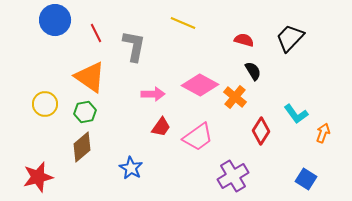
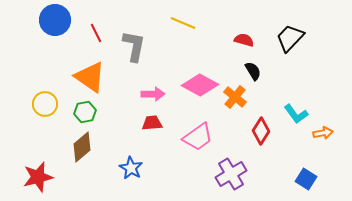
red trapezoid: moved 9 px left, 4 px up; rotated 130 degrees counterclockwise
orange arrow: rotated 60 degrees clockwise
purple cross: moved 2 px left, 2 px up
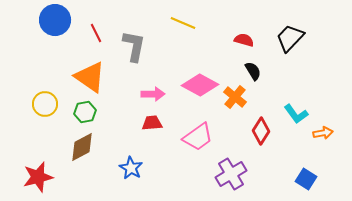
brown diamond: rotated 12 degrees clockwise
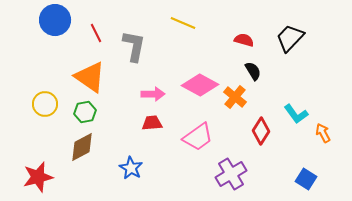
orange arrow: rotated 108 degrees counterclockwise
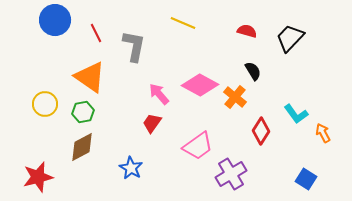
red semicircle: moved 3 px right, 9 px up
pink arrow: moved 6 px right; rotated 130 degrees counterclockwise
green hexagon: moved 2 px left
red trapezoid: rotated 50 degrees counterclockwise
pink trapezoid: moved 9 px down
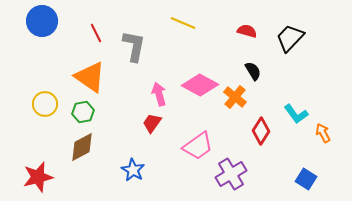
blue circle: moved 13 px left, 1 px down
pink arrow: rotated 25 degrees clockwise
blue star: moved 2 px right, 2 px down
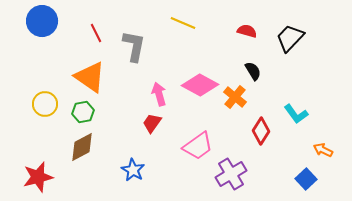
orange arrow: moved 17 px down; rotated 36 degrees counterclockwise
blue square: rotated 15 degrees clockwise
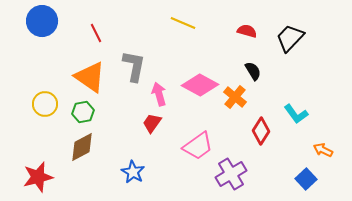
gray L-shape: moved 20 px down
blue star: moved 2 px down
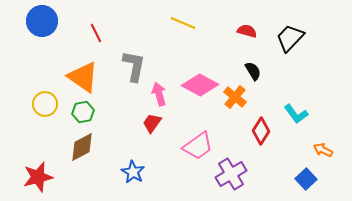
orange triangle: moved 7 px left
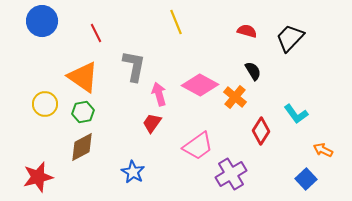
yellow line: moved 7 px left, 1 px up; rotated 45 degrees clockwise
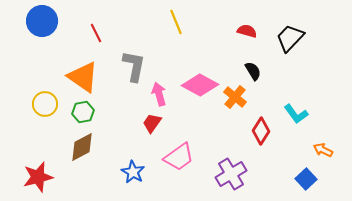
pink trapezoid: moved 19 px left, 11 px down
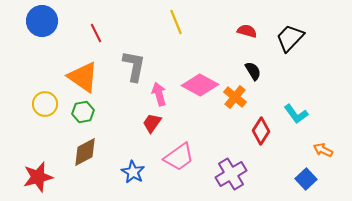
brown diamond: moved 3 px right, 5 px down
